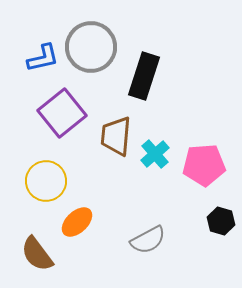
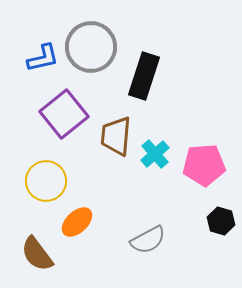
purple square: moved 2 px right, 1 px down
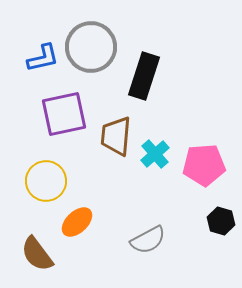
purple square: rotated 27 degrees clockwise
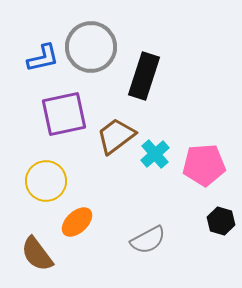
brown trapezoid: rotated 48 degrees clockwise
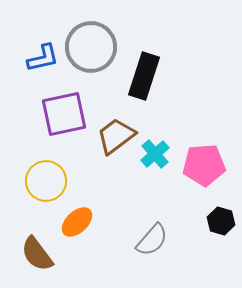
gray semicircle: moved 4 px right; rotated 21 degrees counterclockwise
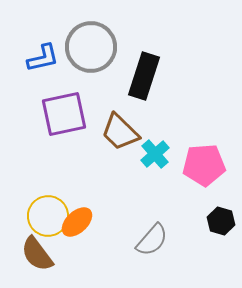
brown trapezoid: moved 4 px right, 4 px up; rotated 99 degrees counterclockwise
yellow circle: moved 2 px right, 35 px down
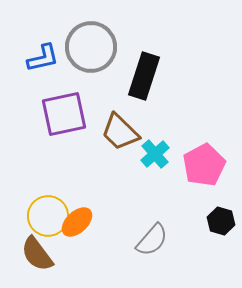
pink pentagon: rotated 24 degrees counterclockwise
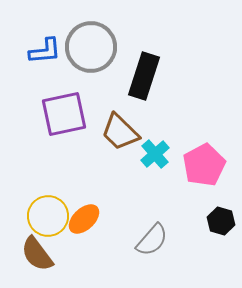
blue L-shape: moved 2 px right, 7 px up; rotated 8 degrees clockwise
orange ellipse: moved 7 px right, 3 px up
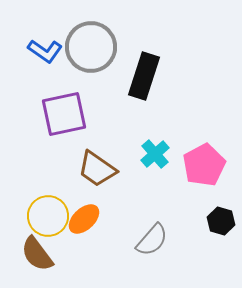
blue L-shape: rotated 40 degrees clockwise
brown trapezoid: moved 23 px left, 37 px down; rotated 9 degrees counterclockwise
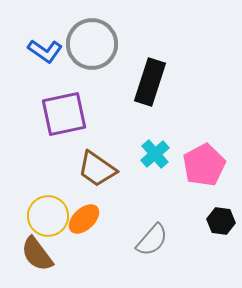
gray circle: moved 1 px right, 3 px up
black rectangle: moved 6 px right, 6 px down
black hexagon: rotated 8 degrees counterclockwise
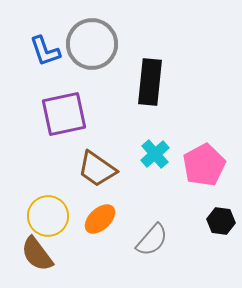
blue L-shape: rotated 36 degrees clockwise
black rectangle: rotated 12 degrees counterclockwise
orange ellipse: moved 16 px right
